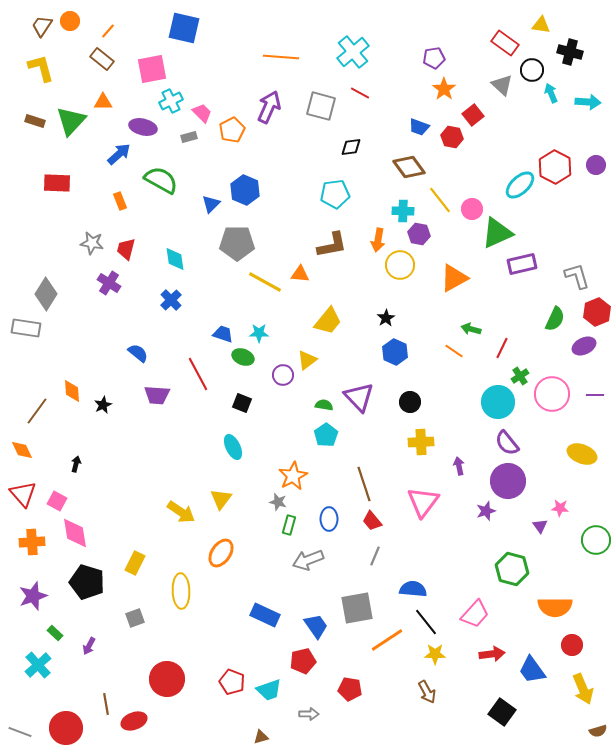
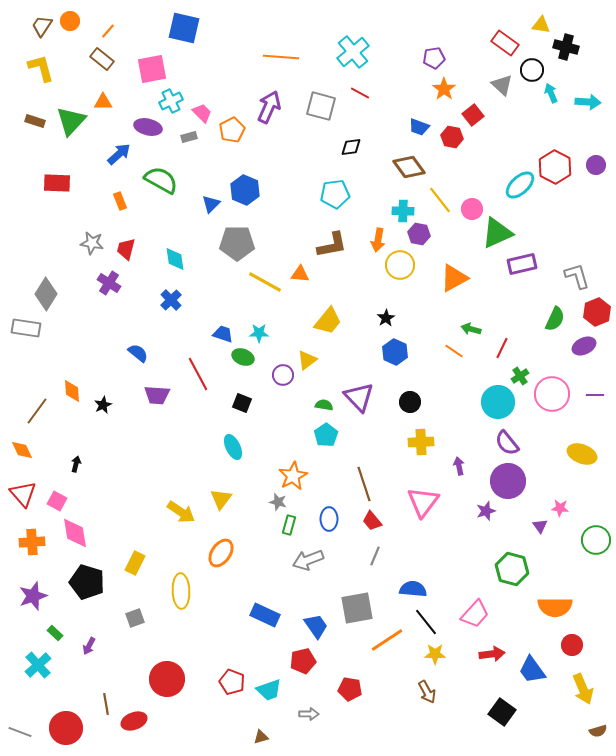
black cross at (570, 52): moved 4 px left, 5 px up
purple ellipse at (143, 127): moved 5 px right
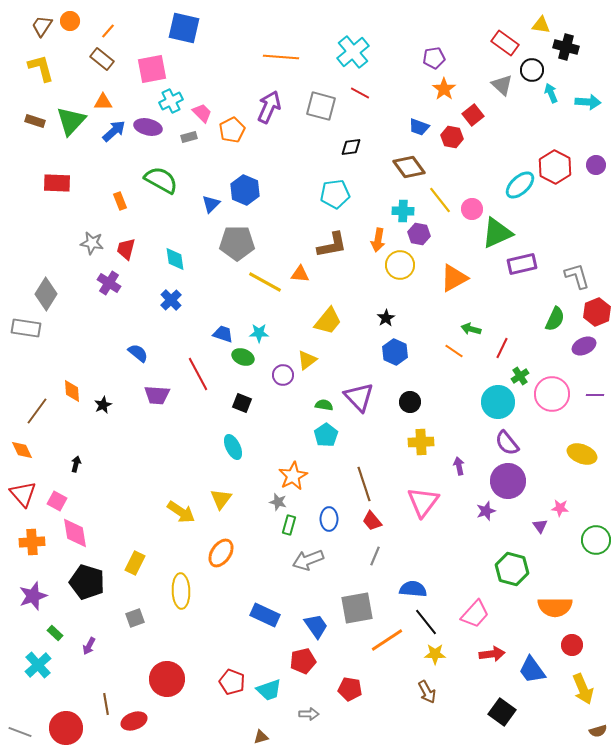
blue arrow at (119, 154): moved 5 px left, 23 px up
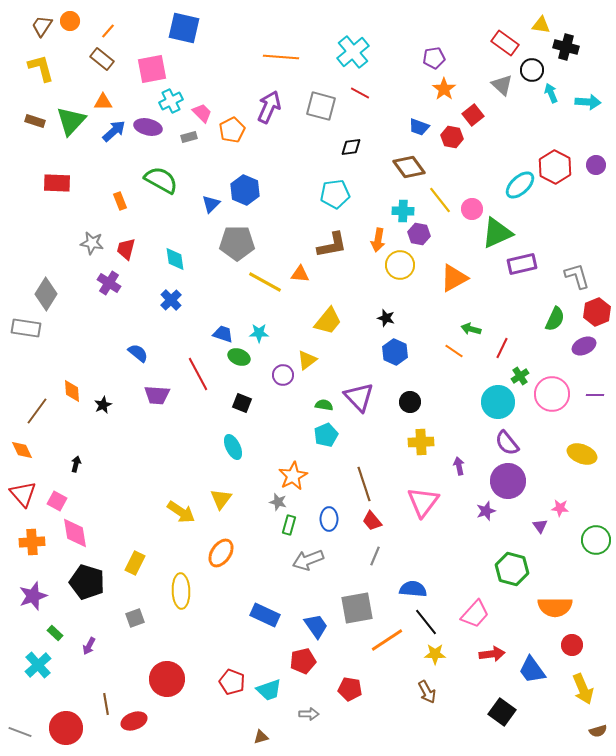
black star at (386, 318): rotated 24 degrees counterclockwise
green ellipse at (243, 357): moved 4 px left
cyan pentagon at (326, 435): rotated 10 degrees clockwise
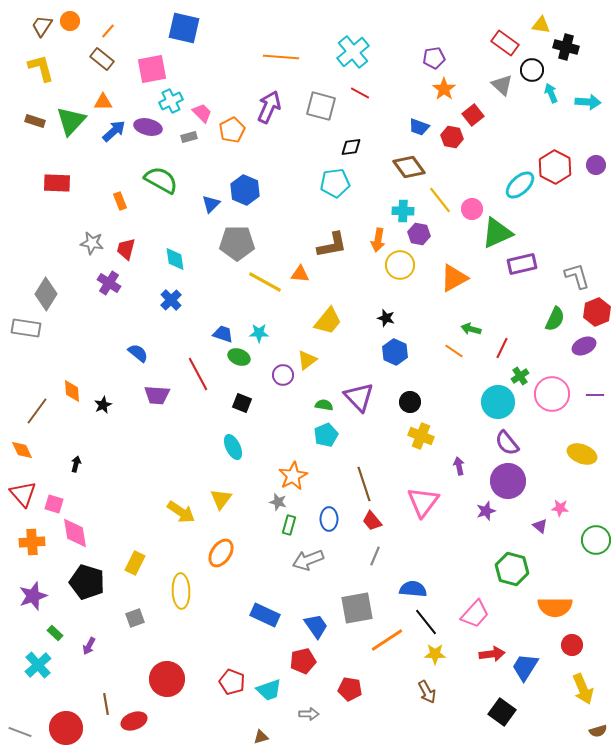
cyan pentagon at (335, 194): moved 11 px up
yellow cross at (421, 442): moved 6 px up; rotated 25 degrees clockwise
pink square at (57, 501): moved 3 px left, 3 px down; rotated 12 degrees counterclockwise
purple triangle at (540, 526): rotated 14 degrees counterclockwise
blue trapezoid at (532, 670): moved 7 px left, 3 px up; rotated 68 degrees clockwise
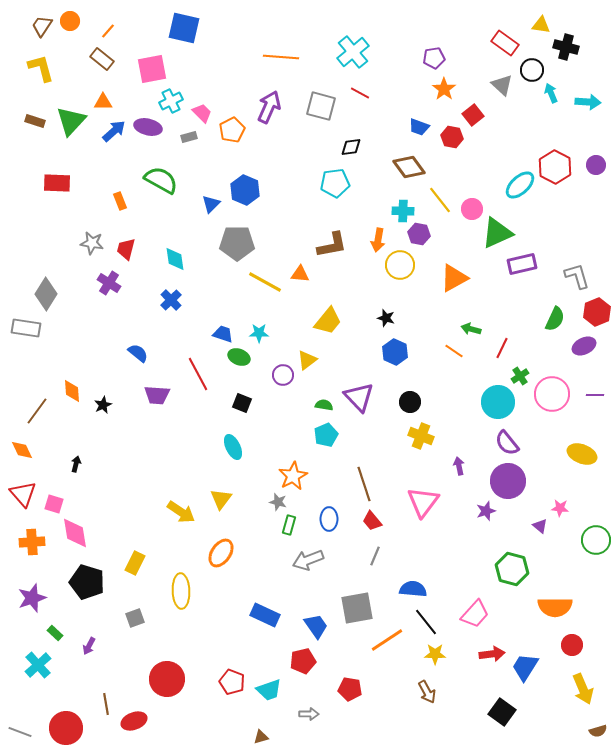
purple star at (33, 596): moved 1 px left, 2 px down
